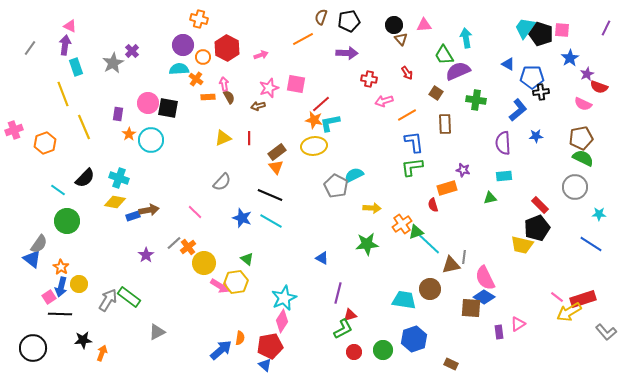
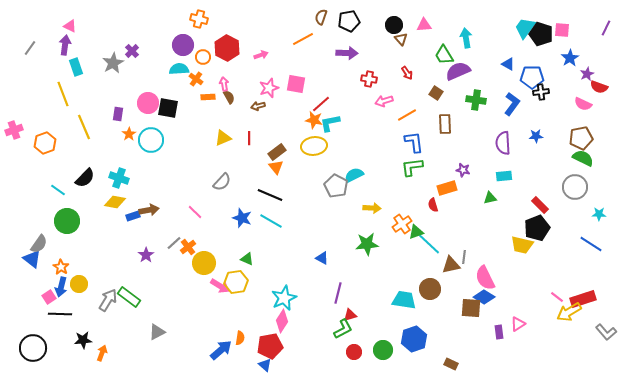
blue L-shape at (518, 110): moved 6 px left, 6 px up; rotated 15 degrees counterclockwise
green triangle at (247, 259): rotated 16 degrees counterclockwise
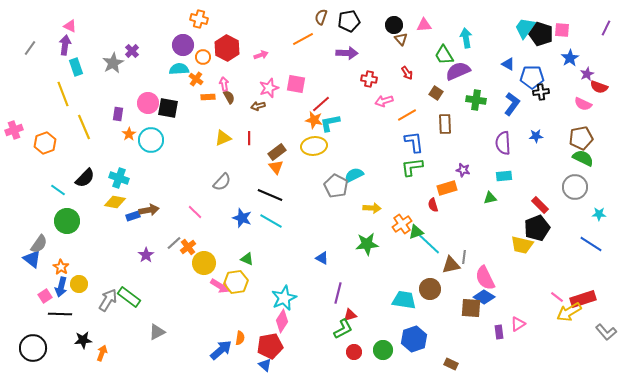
pink square at (49, 297): moved 4 px left, 1 px up
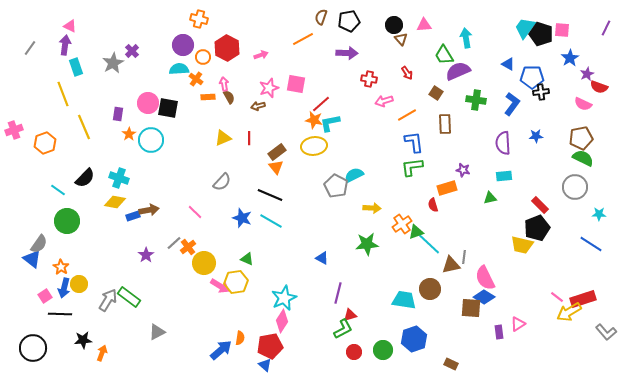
blue arrow at (61, 287): moved 3 px right, 1 px down
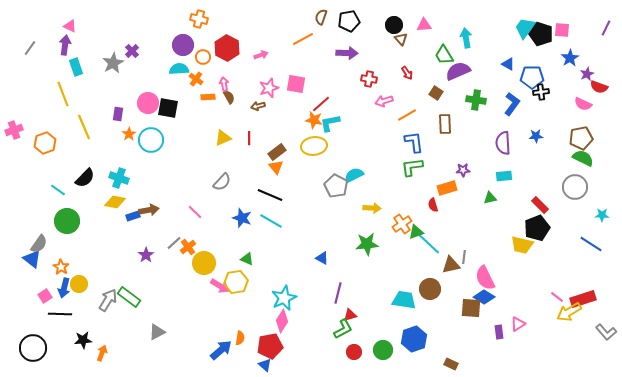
purple star at (463, 170): rotated 16 degrees counterclockwise
cyan star at (599, 214): moved 3 px right, 1 px down
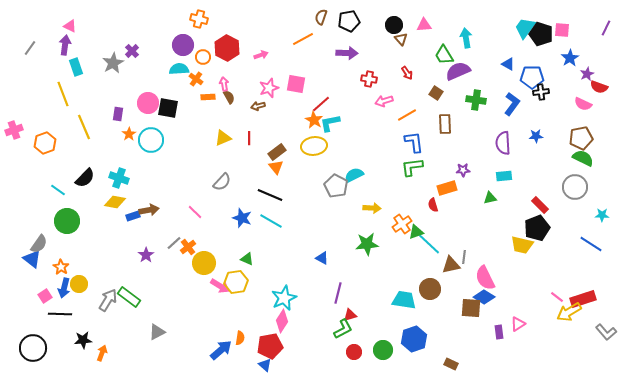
orange star at (314, 120): rotated 18 degrees clockwise
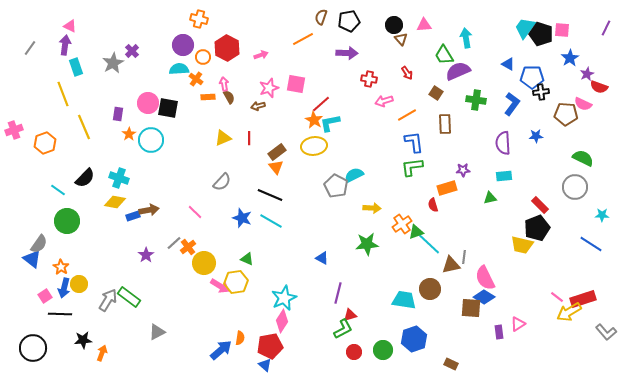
brown pentagon at (581, 138): moved 15 px left, 24 px up; rotated 15 degrees clockwise
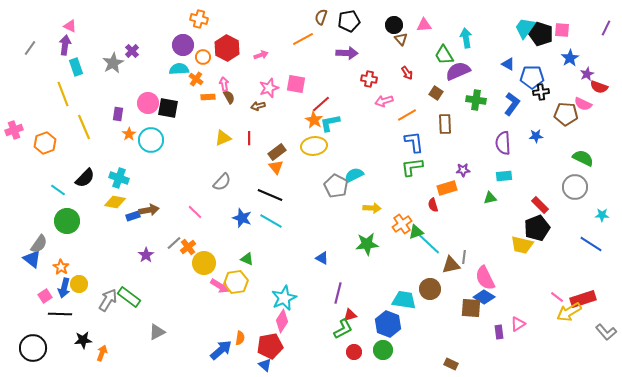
blue hexagon at (414, 339): moved 26 px left, 15 px up; rotated 20 degrees counterclockwise
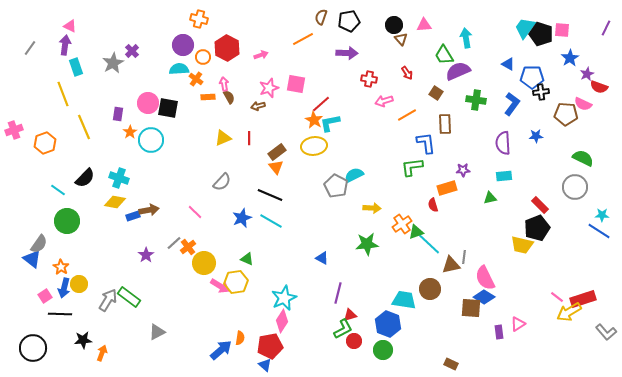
orange star at (129, 134): moved 1 px right, 2 px up
blue L-shape at (414, 142): moved 12 px right, 1 px down
blue star at (242, 218): rotated 30 degrees clockwise
blue line at (591, 244): moved 8 px right, 13 px up
red circle at (354, 352): moved 11 px up
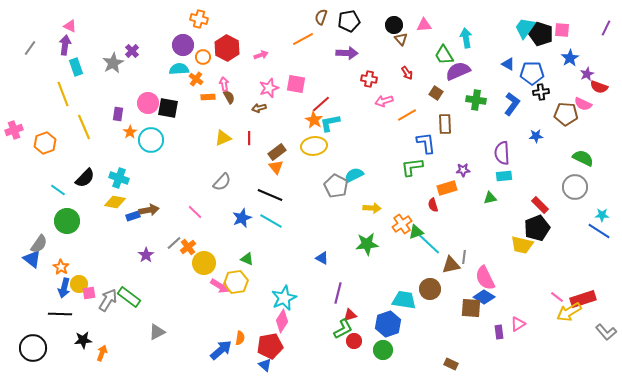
blue pentagon at (532, 77): moved 4 px up
brown arrow at (258, 106): moved 1 px right, 2 px down
purple semicircle at (503, 143): moved 1 px left, 10 px down
pink square at (45, 296): moved 44 px right, 3 px up; rotated 24 degrees clockwise
blue hexagon at (388, 324): rotated 20 degrees clockwise
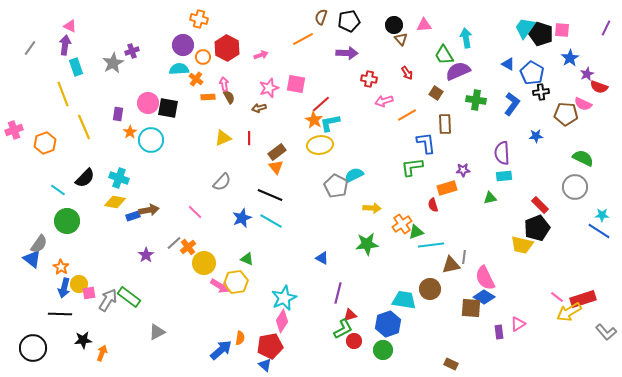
purple cross at (132, 51): rotated 24 degrees clockwise
blue pentagon at (532, 73): rotated 30 degrees clockwise
yellow ellipse at (314, 146): moved 6 px right, 1 px up
cyan line at (429, 244): moved 2 px right, 1 px down; rotated 50 degrees counterclockwise
